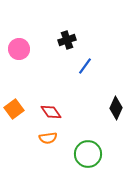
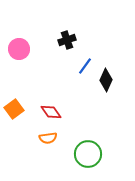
black diamond: moved 10 px left, 28 px up
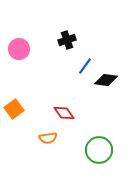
black diamond: rotated 75 degrees clockwise
red diamond: moved 13 px right, 1 px down
green circle: moved 11 px right, 4 px up
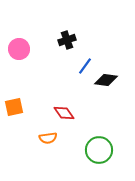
orange square: moved 2 px up; rotated 24 degrees clockwise
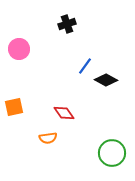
black cross: moved 16 px up
black diamond: rotated 20 degrees clockwise
green circle: moved 13 px right, 3 px down
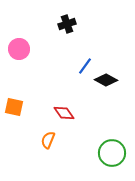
orange square: rotated 24 degrees clockwise
orange semicircle: moved 2 px down; rotated 120 degrees clockwise
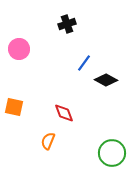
blue line: moved 1 px left, 3 px up
red diamond: rotated 15 degrees clockwise
orange semicircle: moved 1 px down
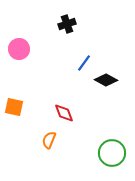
orange semicircle: moved 1 px right, 1 px up
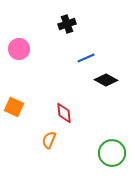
blue line: moved 2 px right, 5 px up; rotated 30 degrees clockwise
orange square: rotated 12 degrees clockwise
red diamond: rotated 15 degrees clockwise
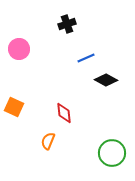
orange semicircle: moved 1 px left, 1 px down
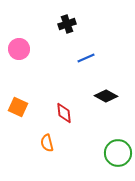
black diamond: moved 16 px down
orange square: moved 4 px right
orange semicircle: moved 1 px left, 2 px down; rotated 36 degrees counterclockwise
green circle: moved 6 px right
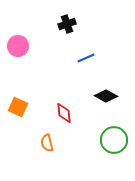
pink circle: moved 1 px left, 3 px up
green circle: moved 4 px left, 13 px up
